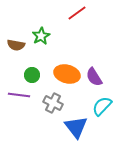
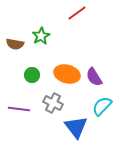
brown semicircle: moved 1 px left, 1 px up
purple line: moved 14 px down
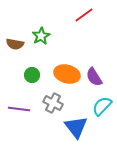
red line: moved 7 px right, 2 px down
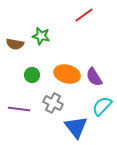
green star: rotated 30 degrees counterclockwise
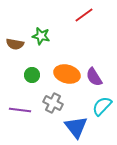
purple line: moved 1 px right, 1 px down
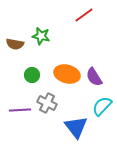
gray cross: moved 6 px left
purple line: rotated 10 degrees counterclockwise
